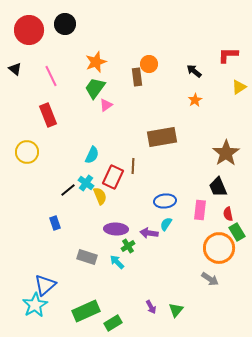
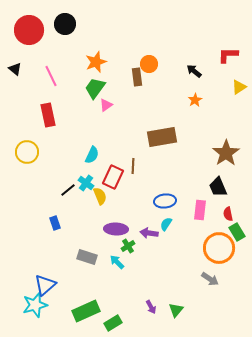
red rectangle at (48, 115): rotated 10 degrees clockwise
cyan star at (35, 305): rotated 15 degrees clockwise
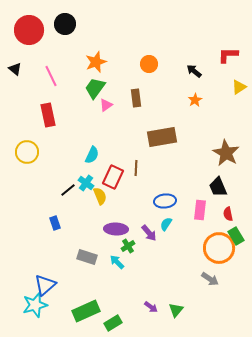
brown rectangle at (137, 77): moved 1 px left, 21 px down
brown star at (226, 153): rotated 8 degrees counterclockwise
brown line at (133, 166): moved 3 px right, 2 px down
green rectangle at (237, 232): moved 1 px left, 4 px down
purple arrow at (149, 233): rotated 138 degrees counterclockwise
purple arrow at (151, 307): rotated 24 degrees counterclockwise
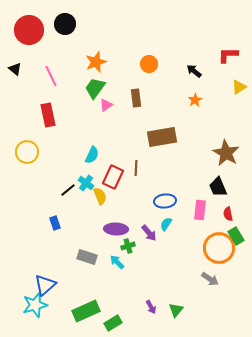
green cross at (128, 246): rotated 16 degrees clockwise
purple arrow at (151, 307): rotated 24 degrees clockwise
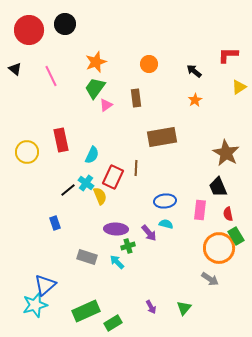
red rectangle at (48, 115): moved 13 px right, 25 px down
cyan semicircle at (166, 224): rotated 72 degrees clockwise
green triangle at (176, 310): moved 8 px right, 2 px up
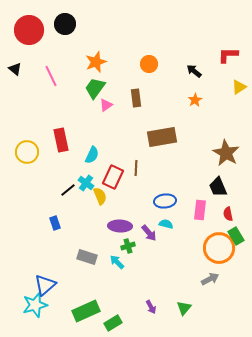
purple ellipse at (116, 229): moved 4 px right, 3 px up
gray arrow at (210, 279): rotated 60 degrees counterclockwise
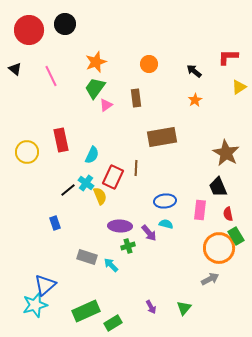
red L-shape at (228, 55): moved 2 px down
cyan arrow at (117, 262): moved 6 px left, 3 px down
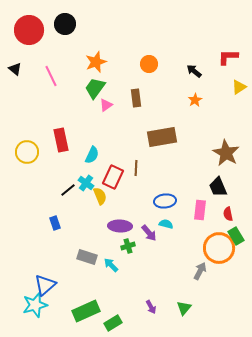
gray arrow at (210, 279): moved 10 px left, 8 px up; rotated 36 degrees counterclockwise
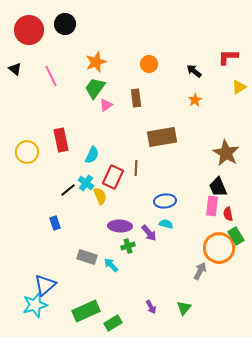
pink rectangle at (200, 210): moved 12 px right, 4 px up
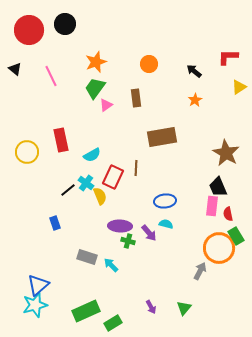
cyan semicircle at (92, 155): rotated 36 degrees clockwise
green cross at (128, 246): moved 5 px up; rotated 32 degrees clockwise
blue triangle at (45, 285): moved 7 px left
